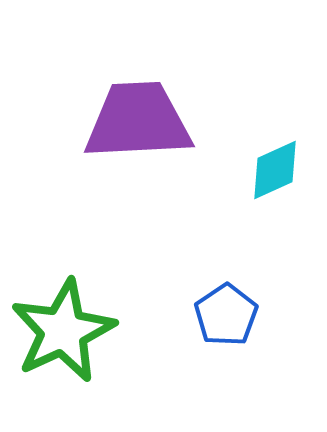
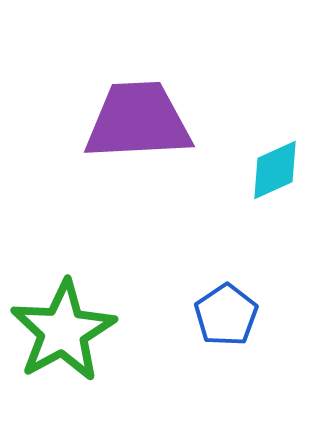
green star: rotated 4 degrees counterclockwise
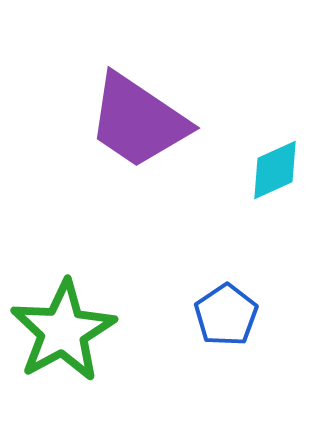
purple trapezoid: rotated 143 degrees counterclockwise
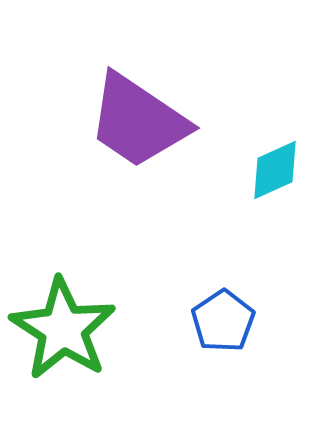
blue pentagon: moved 3 px left, 6 px down
green star: moved 2 px up; rotated 10 degrees counterclockwise
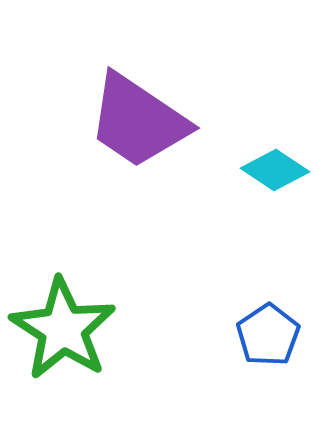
cyan diamond: rotated 58 degrees clockwise
blue pentagon: moved 45 px right, 14 px down
